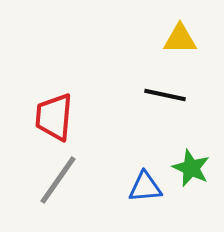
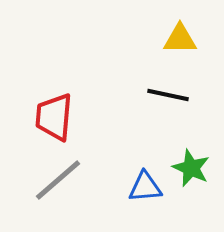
black line: moved 3 px right
gray line: rotated 14 degrees clockwise
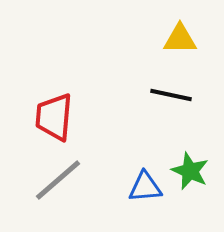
black line: moved 3 px right
green star: moved 1 px left, 3 px down
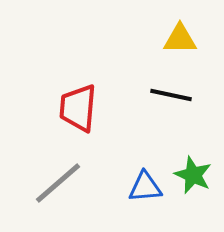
red trapezoid: moved 24 px right, 9 px up
green star: moved 3 px right, 4 px down
gray line: moved 3 px down
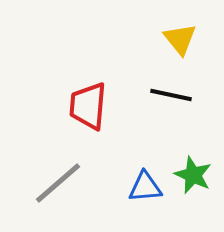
yellow triangle: rotated 51 degrees clockwise
red trapezoid: moved 10 px right, 2 px up
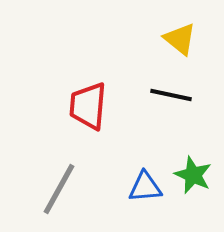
yellow triangle: rotated 12 degrees counterclockwise
gray line: moved 1 px right, 6 px down; rotated 20 degrees counterclockwise
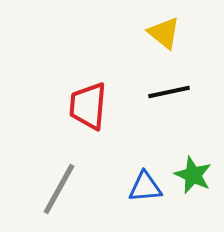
yellow triangle: moved 16 px left, 6 px up
black line: moved 2 px left, 3 px up; rotated 24 degrees counterclockwise
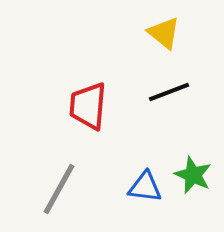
black line: rotated 9 degrees counterclockwise
blue triangle: rotated 12 degrees clockwise
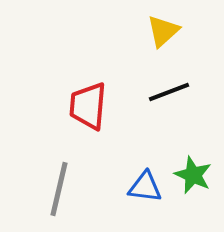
yellow triangle: moved 1 px left, 2 px up; rotated 39 degrees clockwise
gray line: rotated 16 degrees counterclockwise
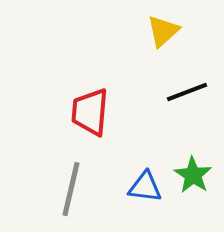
black line: moved 18 px right
red trapezoid: moved 2 px right, 6 px down
green star: rotated 9 degrees clockwise
gray line: moved 12 px right
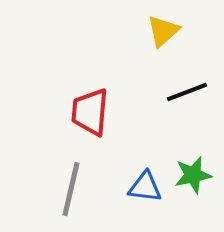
green star: rotated 27 degrees clockwise
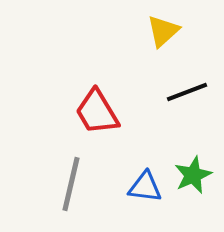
red trapezoid: moved 7 px right; rotated 36 degrees counterclockwise
green star: rotated 12 degrees counterclockwise
gray line: moved 5 px up
